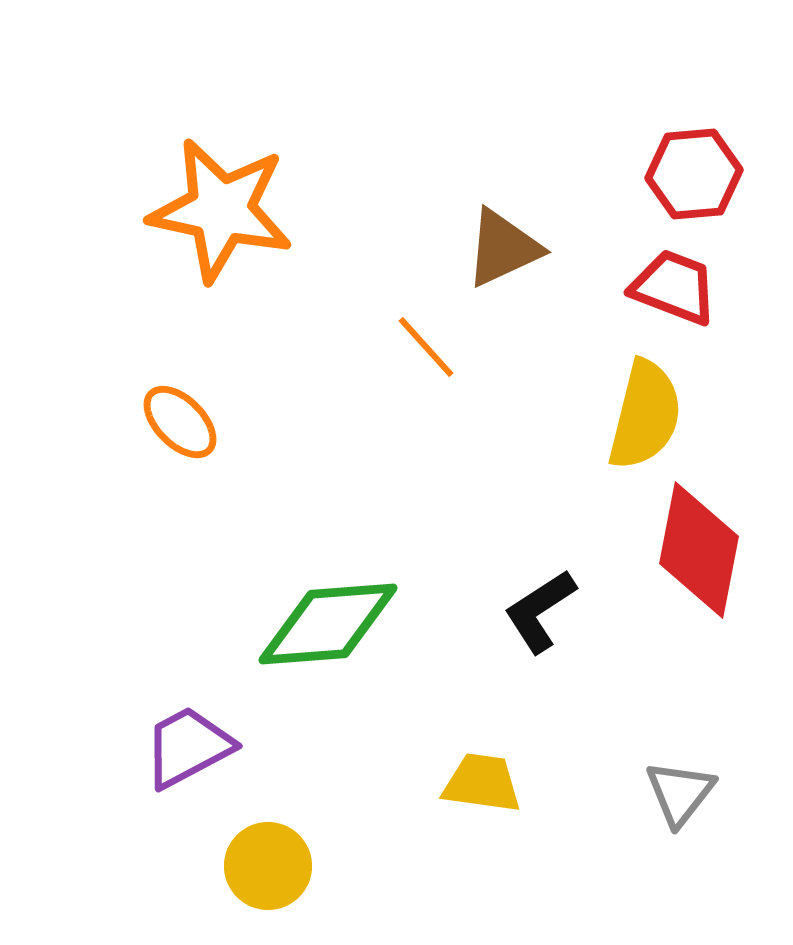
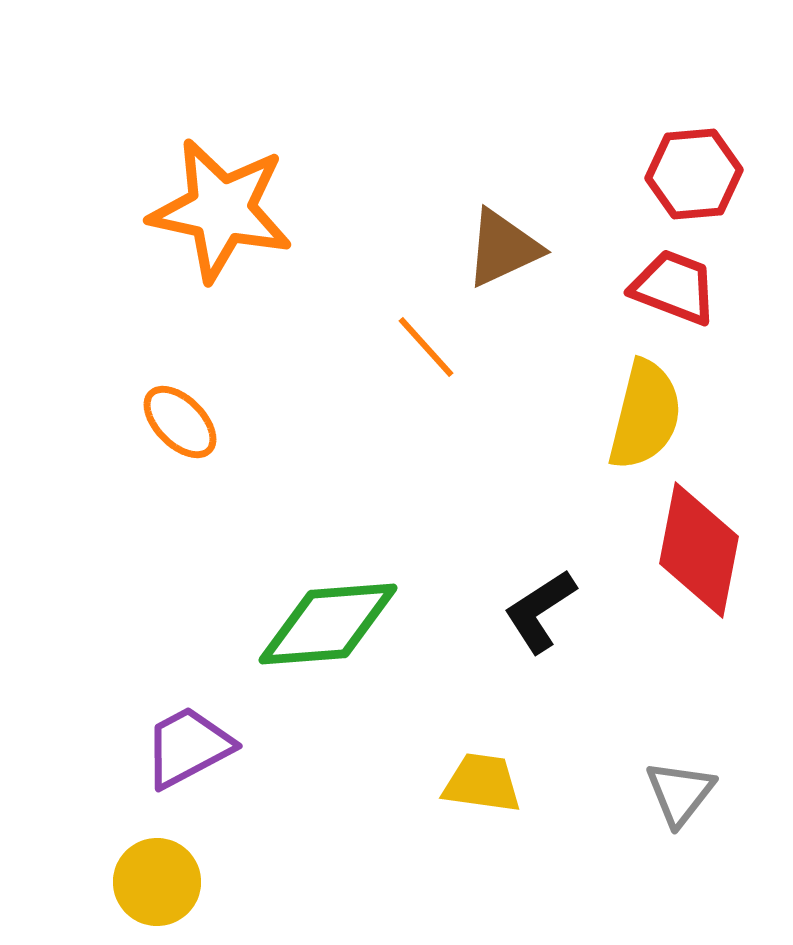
yellow circle: moved 111 px left, 16 px down
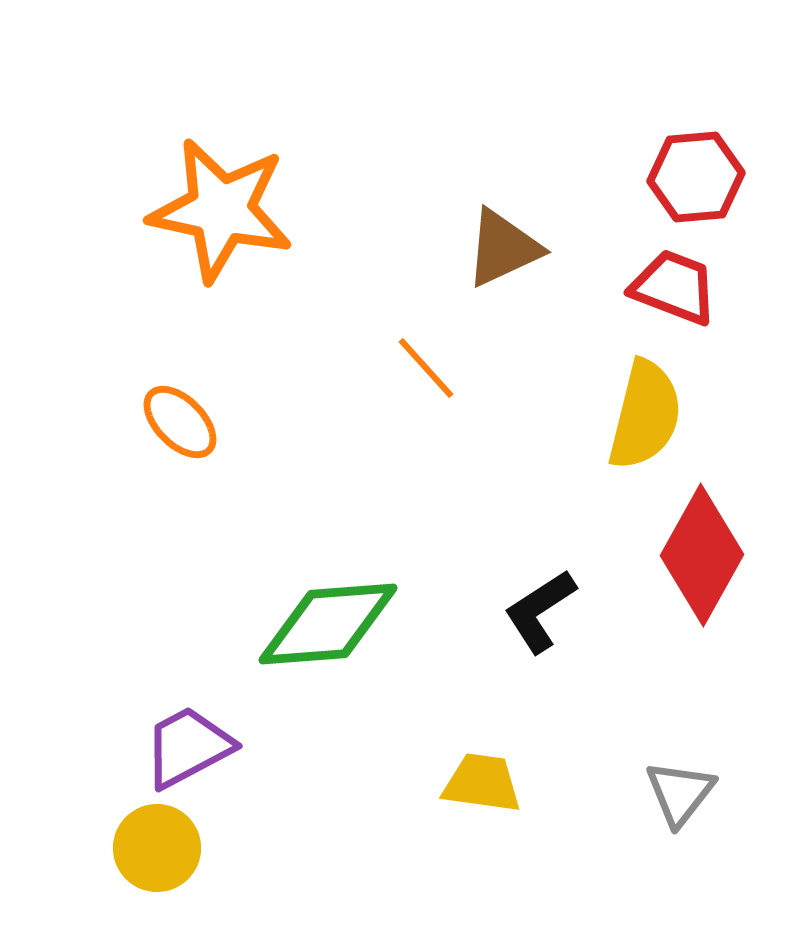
red hexagon: moved 2 px right, 3 px down
orange line: moved 21 px down
red diamond: moved 3 px right, 5 px down; rotated 18 degrees clockwise
yellow circle: moved 34 px up
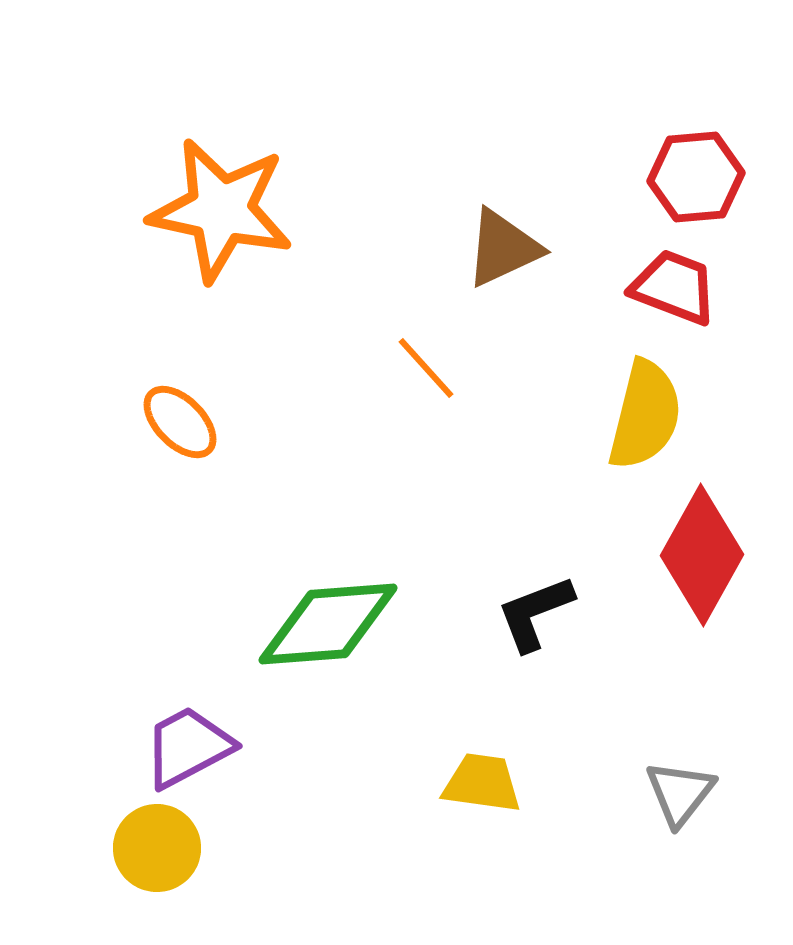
black L-shape: moved 5 px left, 2 px down; rotated 12 degrees clockwise
